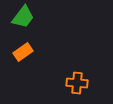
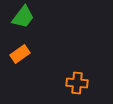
orange rectangle: moved 3 px left, 2 px down
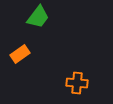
green trapezoid: moved 15 px right
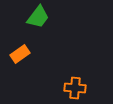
orange cross: moved 2 px left, 5 px down
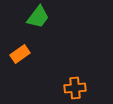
orange cross: rotated 10 degrees counterclockwise
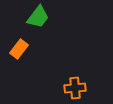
orange rectangle: moved 1 px left, 5 px up; rotated 18 degrees counterclockwise
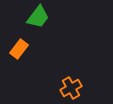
orange cross: moved 4 px left; rotated 25 degrees counterclockwise
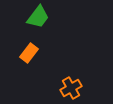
orange rectangle: moved 10 px right, 4 px down
